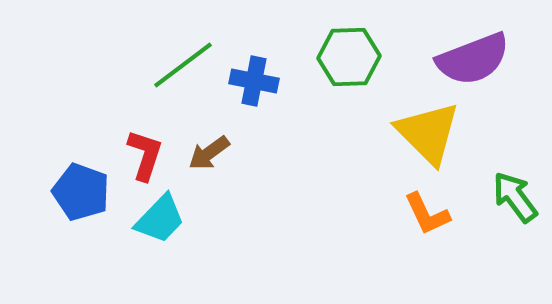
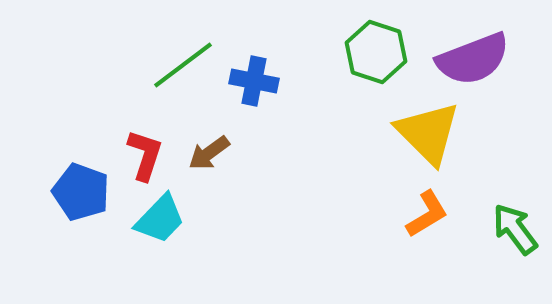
green hexagon: moved 27 px right, 5 px up; rotated 20 degrees clockwise
green arrow: moved 32 px down
orange L-shape: rotated 96 degrees counterclockwise
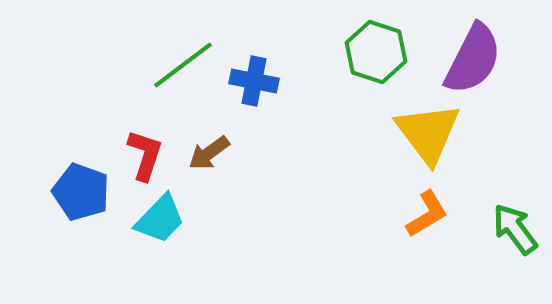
purple semicircle: rotated 42 degrees counterclockwise
yellow triangle: rotated 8 degrees clockwise
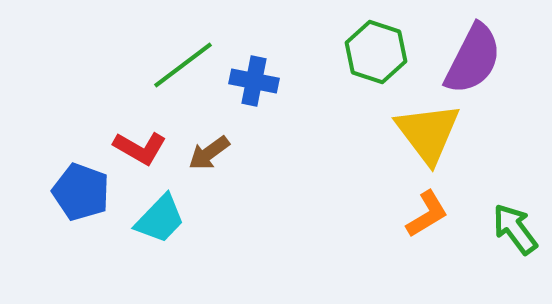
red L-shape: moved 5 px left, 7 px up; rotated 102 degrees clockwise
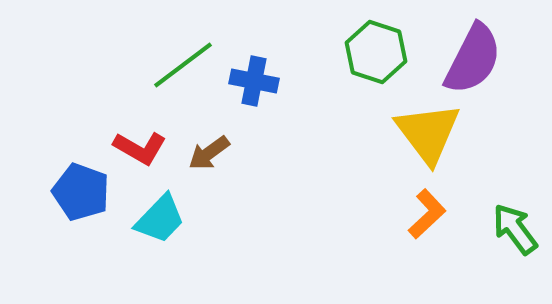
orange L-shape: rotated 12 degrees counterclockwise
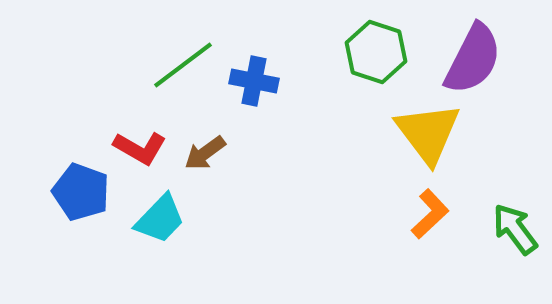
brown arrow: moved 4 px left
orange L-shape: moved 3 px right
